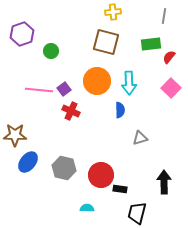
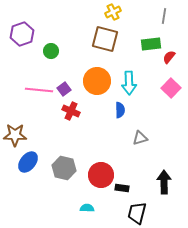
yellow cross: rotated 21 degrees counterclockwise
brown square: moved 1 px left, 3 px up
black rectangle: moved 2 px right, 1 px up
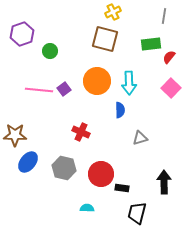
green circle: moved 1 px left
red cross: moved 10 px right, 21 px down
red circle: moved 1 px up
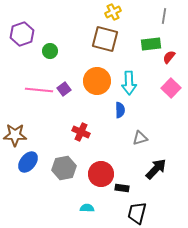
gray hexagon: rotated 25 degrees counterclockwise
black arrow: moved 8 px left, 13 px up; rotated 45 degrees clockwise
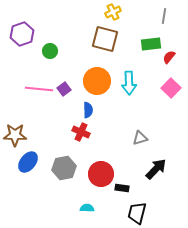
pink line: moved 1 px up
blue semicircle: moved 32 px left
